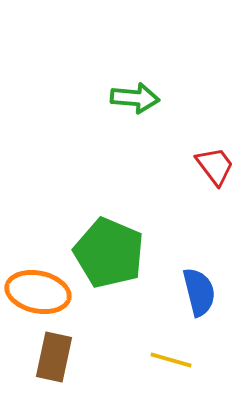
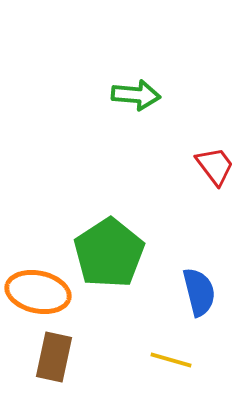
green arrow: moved 1 px right, 3 px up
green pentagon: rotated 16 degrees clockwise
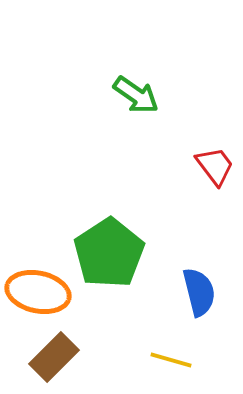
green arrow: rotated 30 degrees clockwise
brown rectangle: rotated 33 degrees clockwise
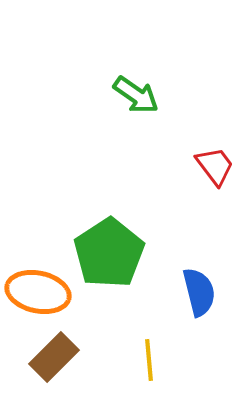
yellow line: moved 22 px left; rotated 69 degrees clockwise
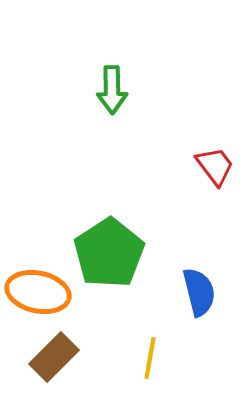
green arrow: moved 24 px left, 5 px up; rotated 54 degrees clockwise
yellow line: moved 1 px right, 2 px up; rotated 15 degrees clockwise
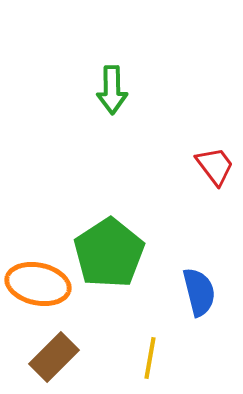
orange ellipse: moved 8 px up
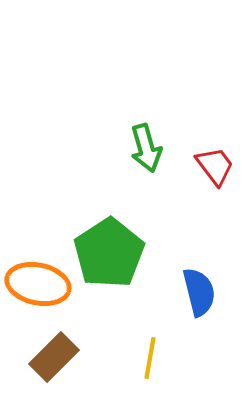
green arrow: moved 34 px right, 58 px down; rotated 15 degrees counterclockwise
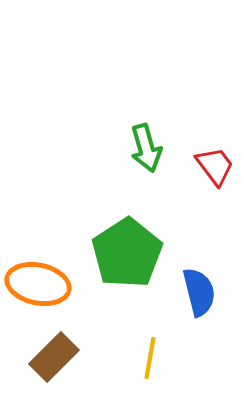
green pentagon: moved 18 px right
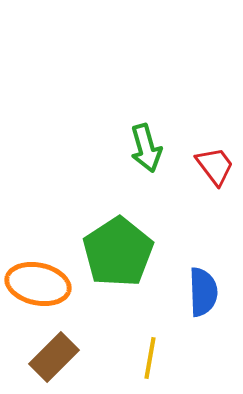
green pentagon: moved 9 px left, 1 px up
blue semicircle: moved 4 px right; rotated 12 degrees clockwise
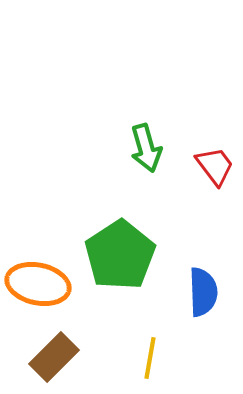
green pentagon: moved 2 px right, 3 px down
